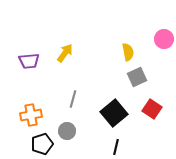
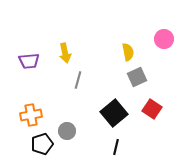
yellow arrow: rotated 132 degrees clockwise
gray line: moved 5 px right, 19 px up
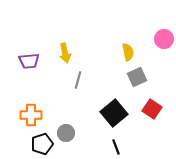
orange cross: rotated 10 degrees clockwise
gray circle: moved 1 px left, 2 px down
black line: rotated 35 degrees counterclockwise
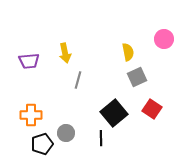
black line: moved 15 px left, 9 px up; rotated 21 degrees clockwise
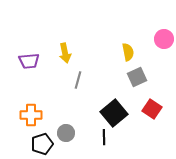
black line: moved 3 px right, 1 px up
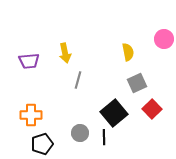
gray square: moved 6 px down
red square: rotated 12 degrees clockwise
gray circle: moved 14 px right
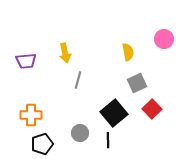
purple trapezoid: moved 3 px left
black line: moved 4 px right, 3 px down
